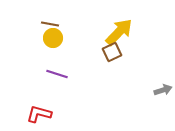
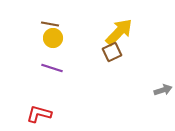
purple line: moved 5 px left, 6 px up
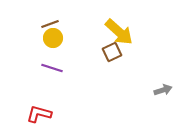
brown line: rotated 30 degrees counterclockwise
yellow arrow: rotated 88 degrees clockwise
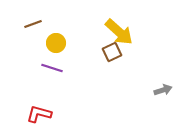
brown line: moved 17 px left
yellow circle: moved 3 px right, 5 px down
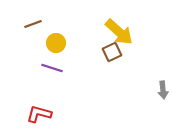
gray arrow: rotated 102 degrees clockwise
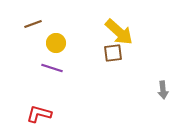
brown square: moved 1 px right, 1 px down; rotated 18 degrees clockwise
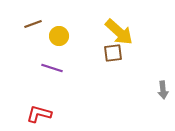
yellow circle: moved 3 px right, 7 px up
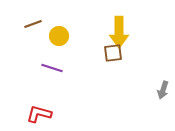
yellow arrow: rotated 48 degrees clockwise
gray arrow: rotated 24 degrees clockwise
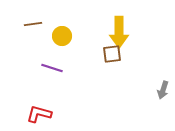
brown line: rotated 12 degrees clockwise
yellow circle: moved 3 px right
brown square: moved 1 px left, 1 px down
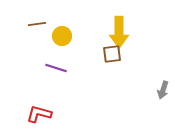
brown line: moved 4 px right
purple line: moved 4 px right
